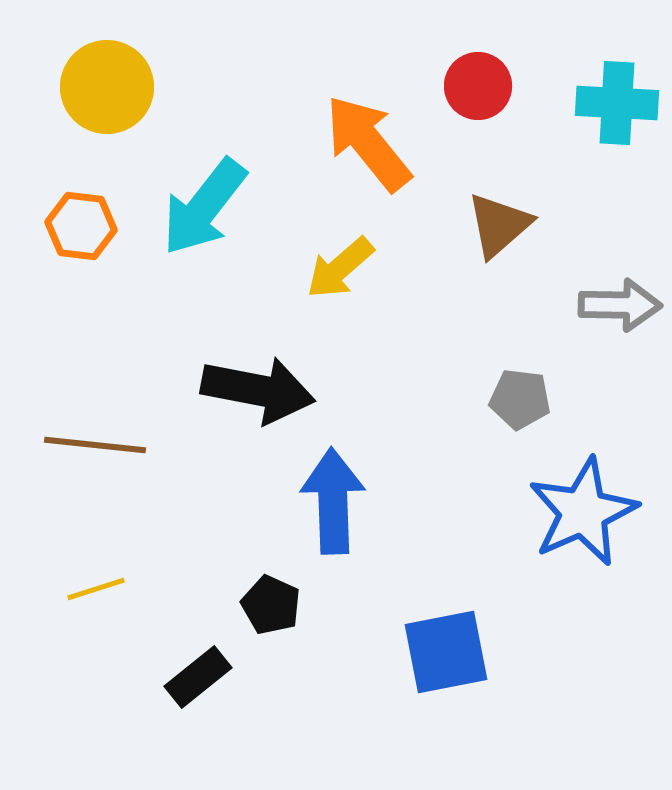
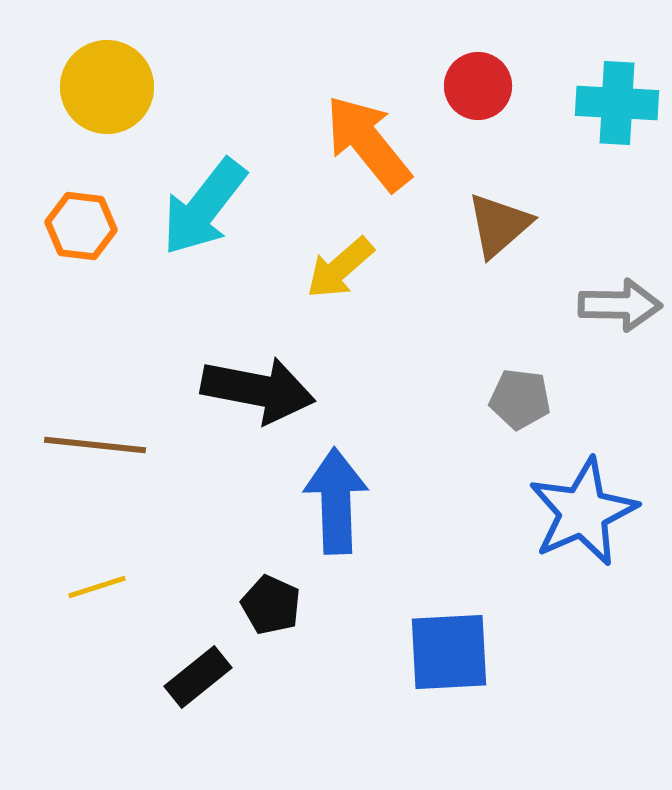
blue arrow: moved 3 px right
yellow line: moved 1 px right, 2 px up
blue square: moved 3 px right; rotated 8 degrees clockwise
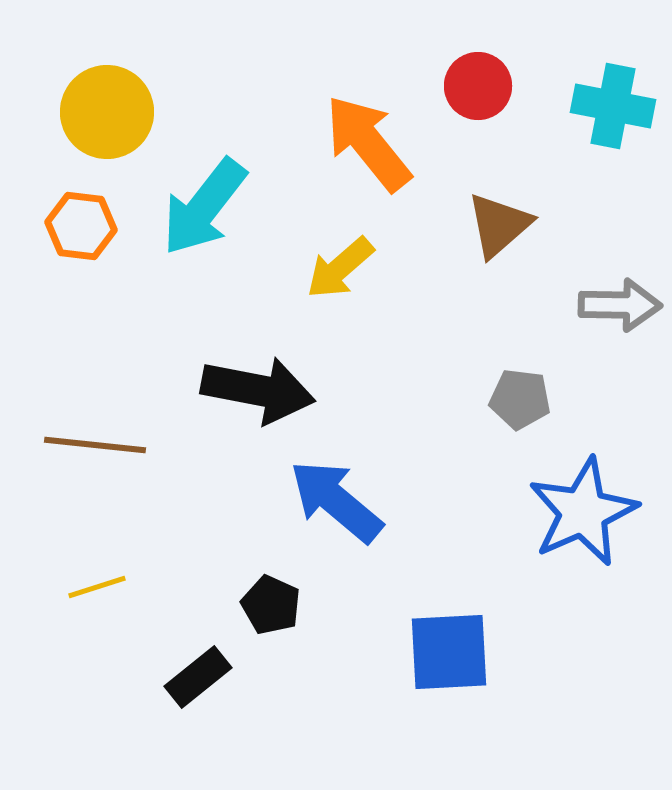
yellow circle: moved 25 px down
cyan cross: moved 4 px left, 3 px down; rotated 8 degrees clockwise
blue arrow: rotated 48 degrees counterclockwise
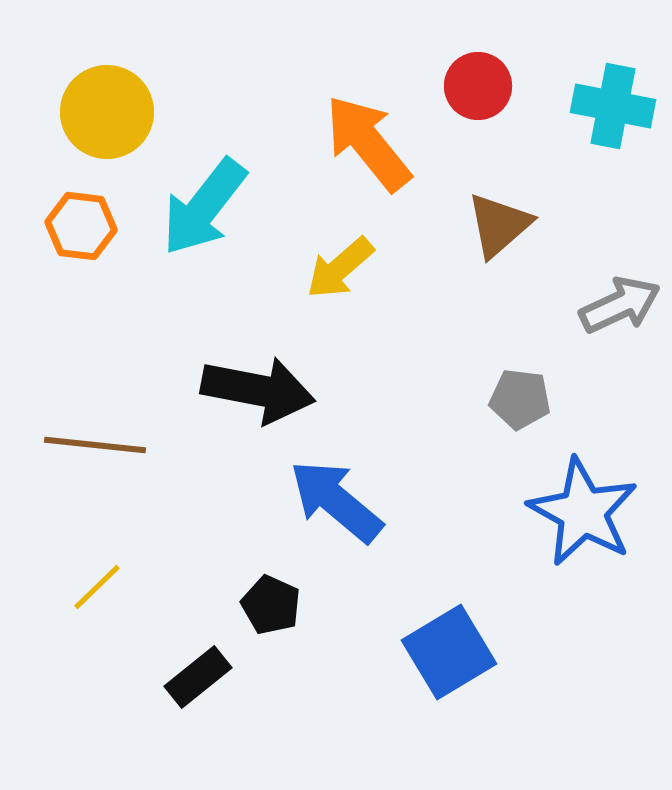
gray arrow: rotated 26 degrees counterclockwise
blue star: rotated 19 degrees counterclockwise
yellow line: rotated 26 degrees counterclockwise
blue square: rotated 28 degrees counterclockwise
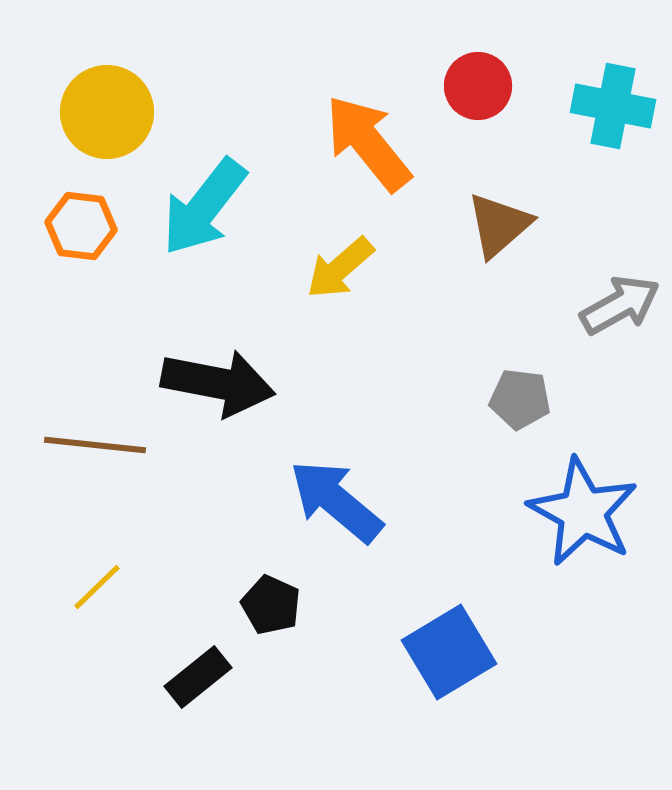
gray arrow: rotated 4 degrees counterclockwise
black arrow: moved 40 px left, 7 px up
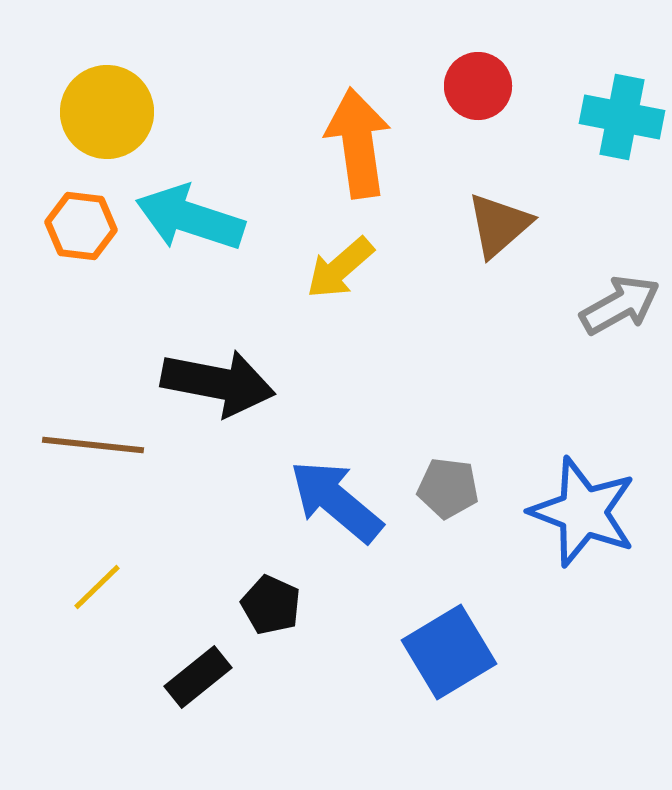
cyan cross: moved 9 px right, 11 px down
orange arrow: moved 10 px left; rotated 31 degrees clockwise
cyan arrow: moved 14 px left, 11 px down; rotated 70 degrees clockwise
gray pentagon: moved 72 px left, 89 px down
brown line: moved 2 px left
blue star: rotated 8 degrees counterclockwise
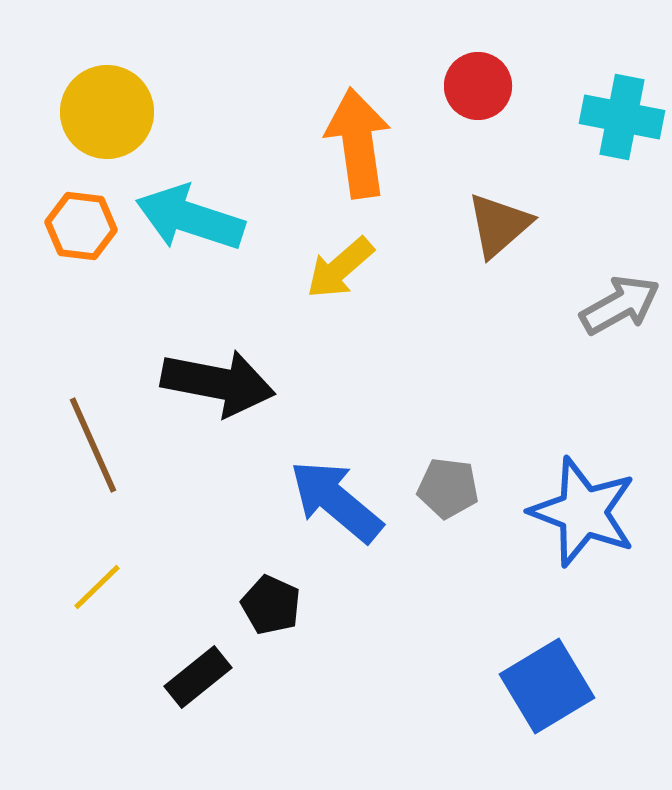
brown line: rotated 60 degrees clockwise
blue square: moved 98 px right, 34 px down
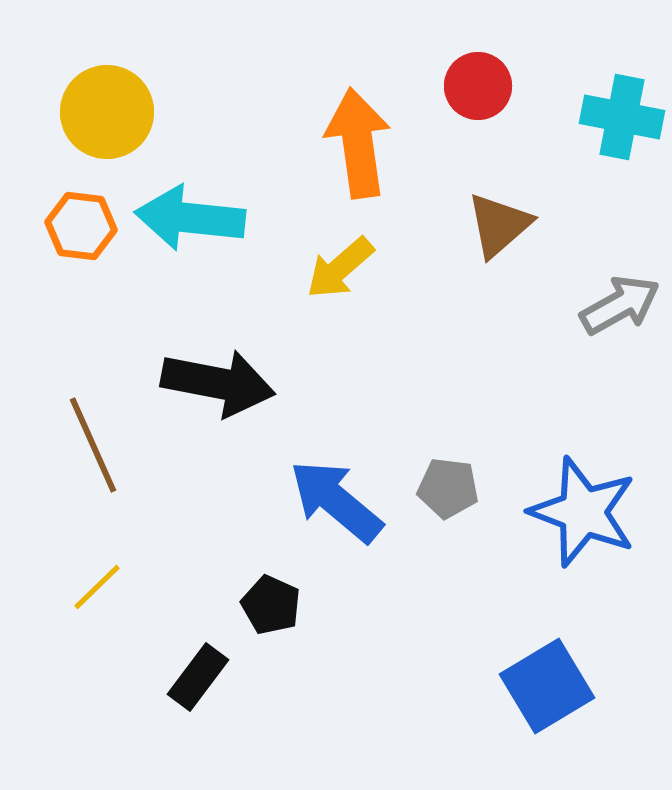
cyan arrow: rotated 12 degrees counterclockwise
black rectangle: rotated 14 degrees counterclockwise
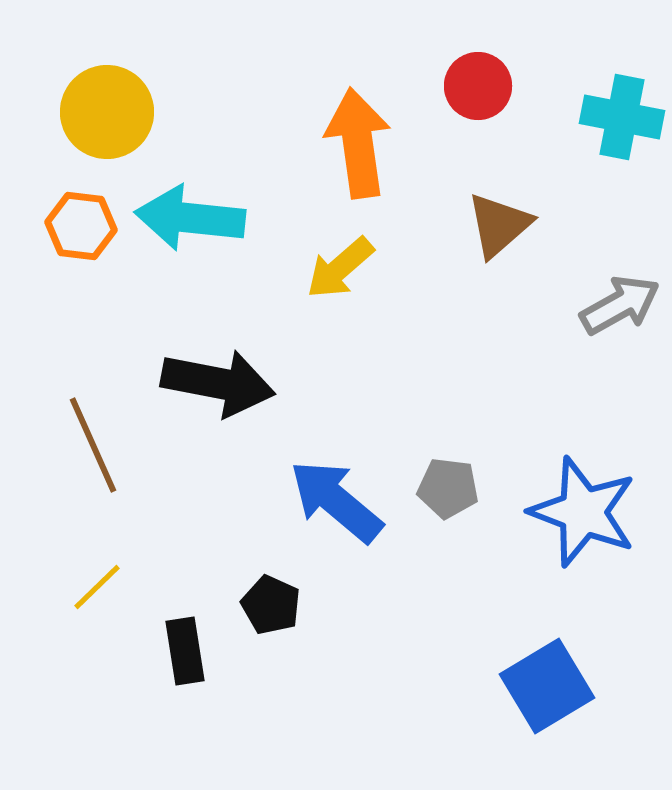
black rectangle: moved 13 px left, 26 px up; rotated 46 degrees counterclockwise
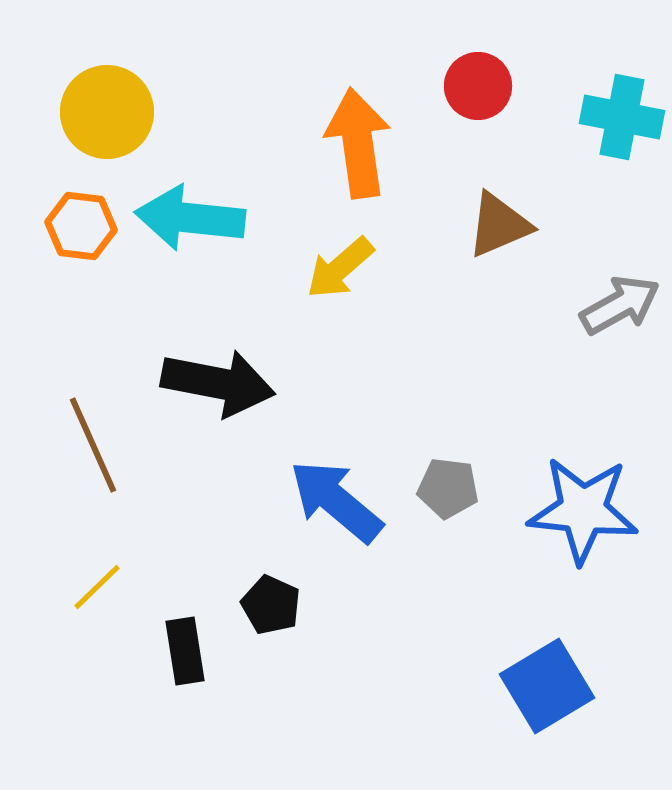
brown triangle: rotated 18 degrees clockwise
blue star: moved 2 px up; rotated 15 degrees counterclockwise
